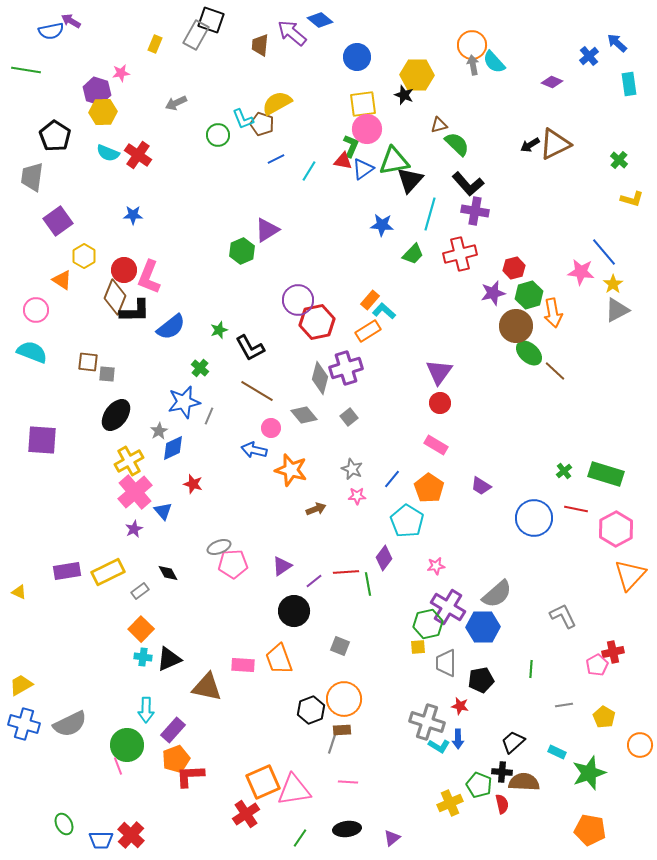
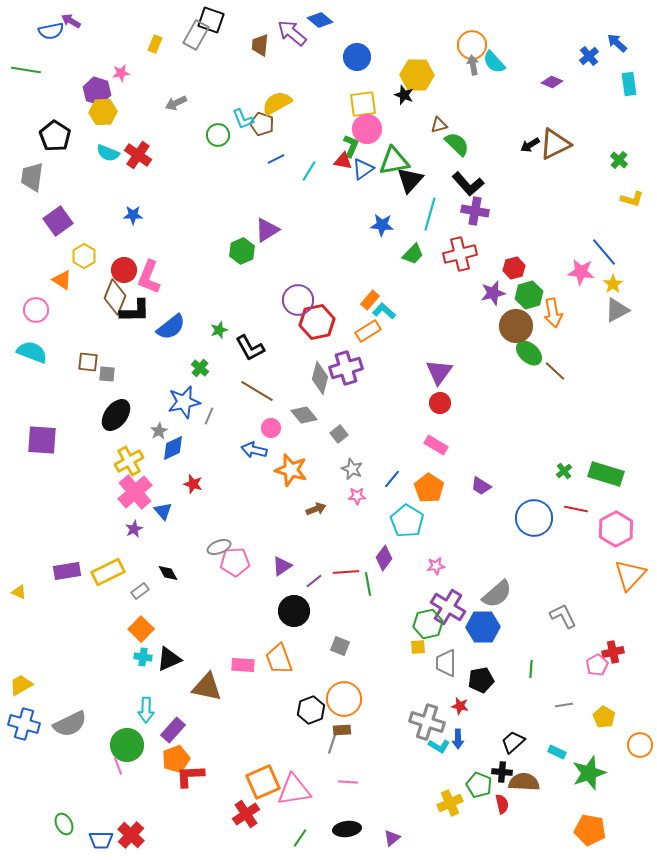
gray square at (349, 417): moved 10 px left, 17 px down
pink pentagon at (233, 564): moved 2 px right, 2 px up
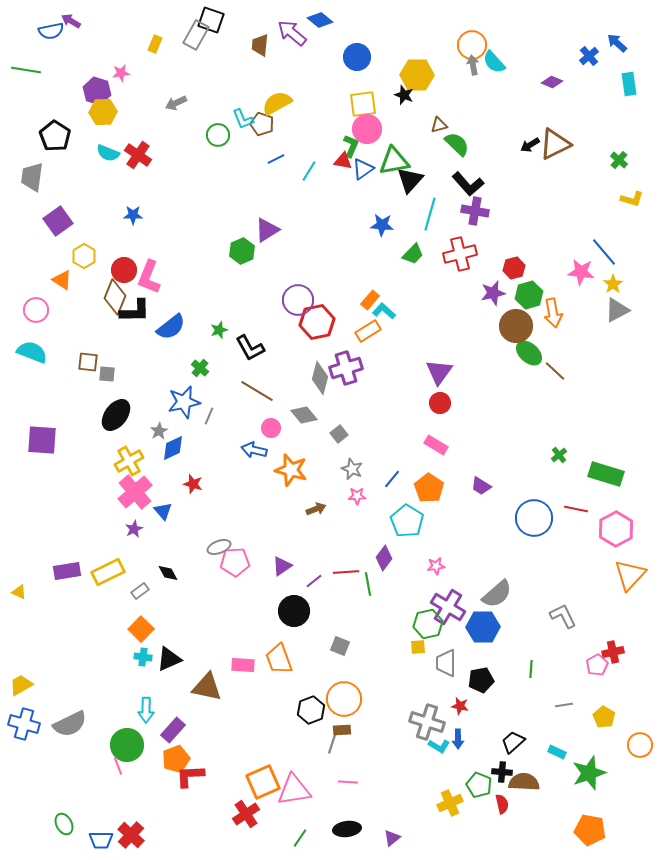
green cross at (564, 471): moved 5 px left, 16 px up
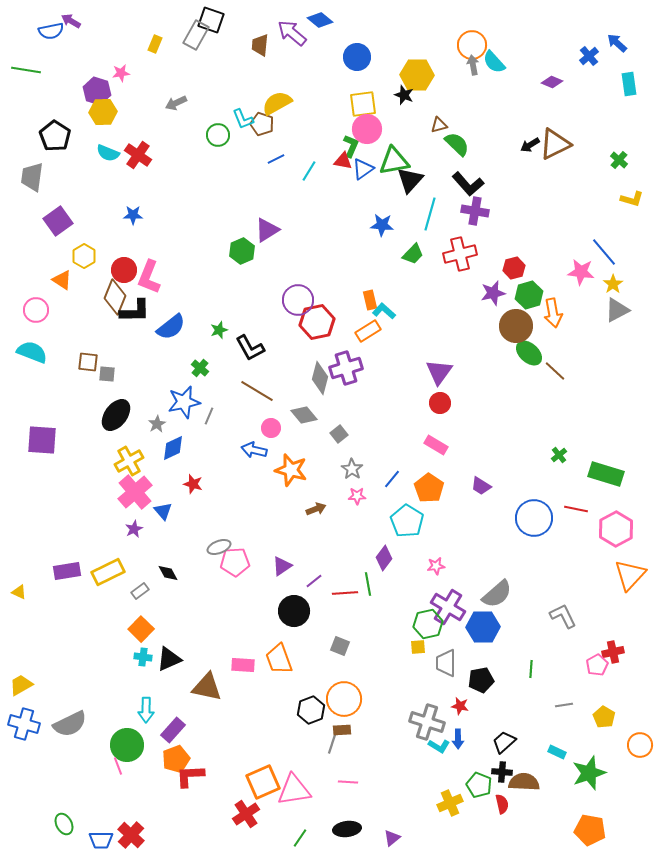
orange rectangle at (370, 300): rotated 54 degrees counterclockwise
gray star at (159, 431): moved 2 px left, 7 px up
gray star at (352, 469): rotated 10 degrees clockwise
red line at (346, 572): moved 1 px left, 21 px down
black trapezoid at (513, 742): moved 9 px left
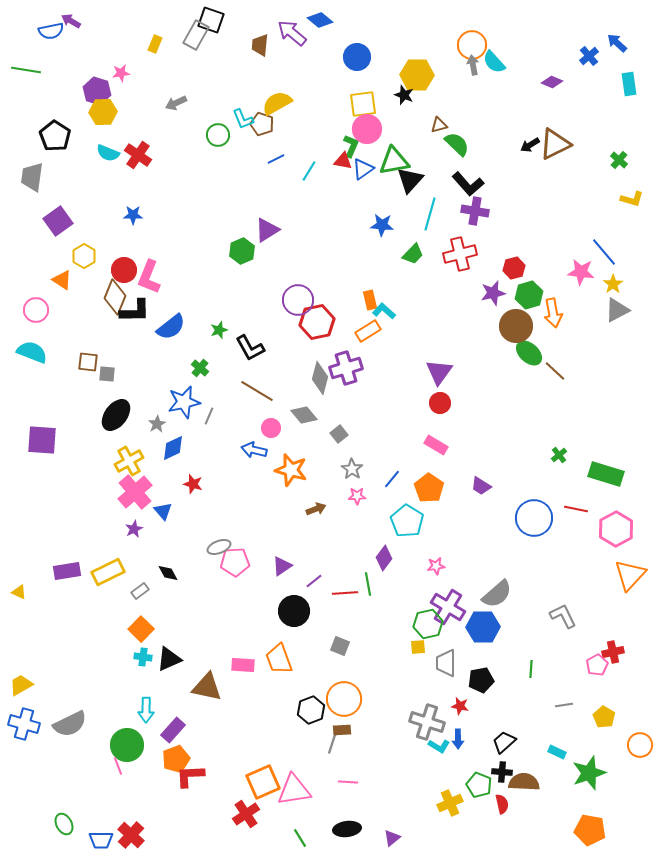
green line at (300, 838): rotated 66 degrees counterclockwise
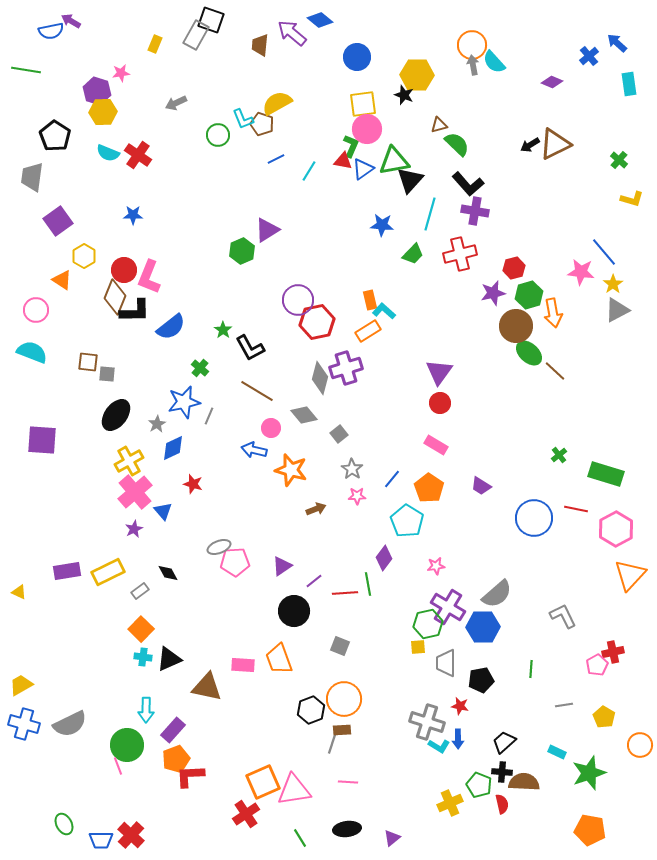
green star at (219, 330): moved 4 px right; rotated 18 degrees counterclockwise
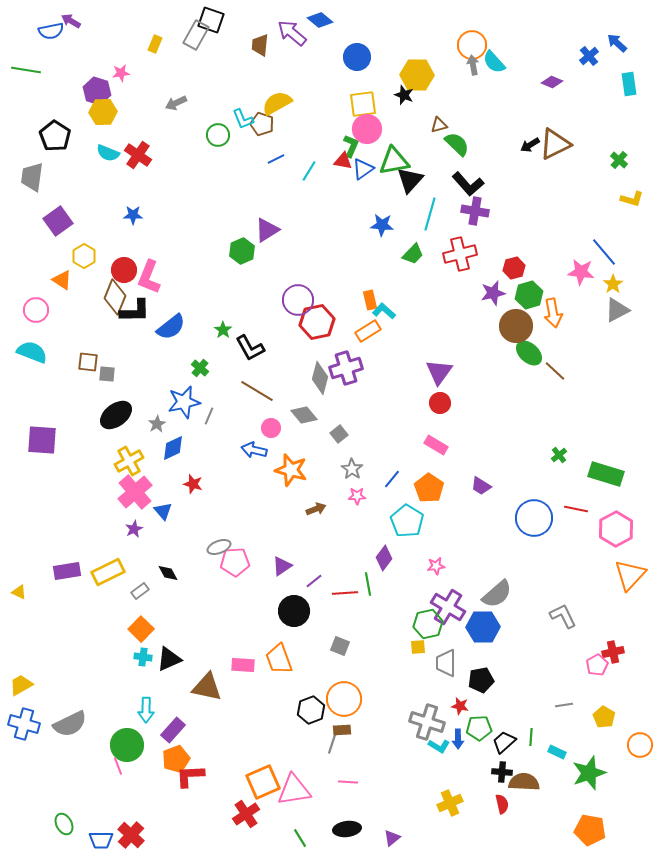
black ellipse at (116, 415): rotated 16 degrees clockwise
green line at (531, 669): moved 68 px down
green pentagon at (479, 785): moved 57 px up; rotated 25 degrees counterclockwise
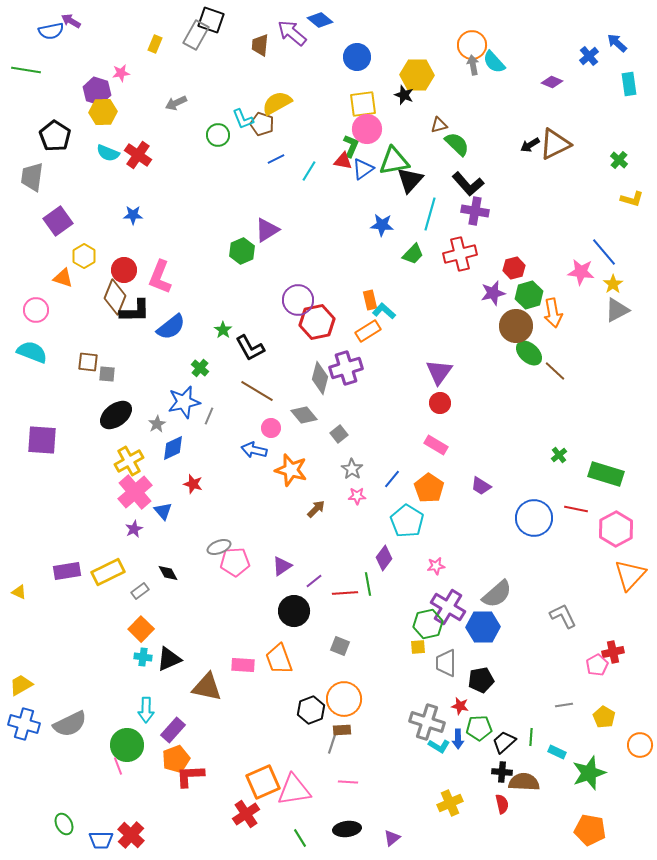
pink L-shape at (149, 277): moved 11 px right
orange triangle at (62, 280): moved 1 px right, 2 px up; rotated 15 degrees counterclockwise
brown arrow at (316, 509): rotated 24 degrees counterclockwise
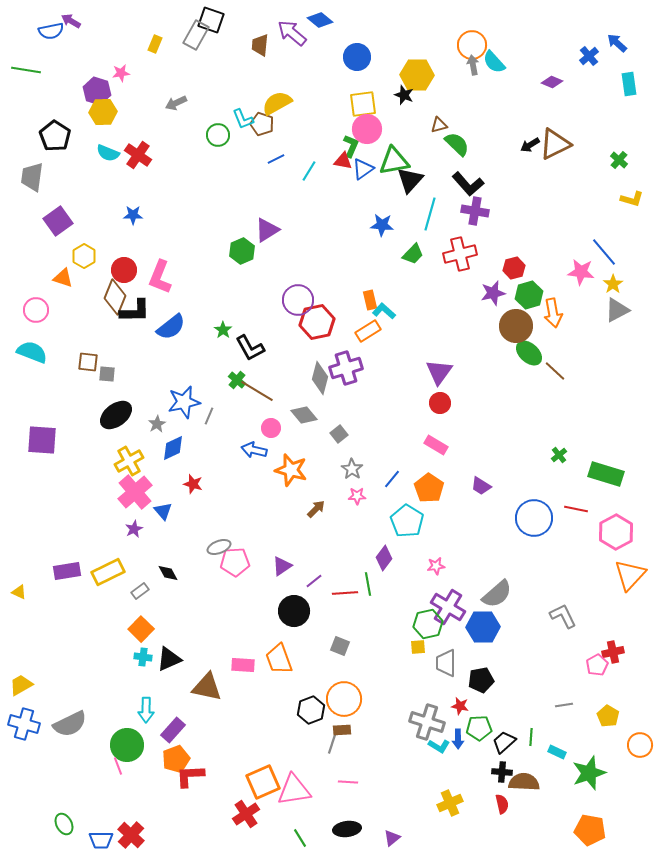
green cross at (200, 368): moved 37 px right, 12 px down
pink hexagon at (616, 529): moved 3 px down
yellow pentagon at (604, 717): moved 4 px right, 1 px up
